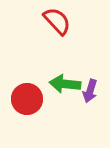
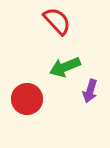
green arrow: moved 17 px up; rotated 28 degrees counterclockwise
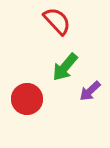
green arrow: rotated 28 degrees counterclockwise
purple arrow: rotated 30 degrees clockwise
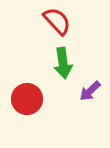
green arrow: moved 2 px left, 4 px up; rotated 48 degrees counterclockwise
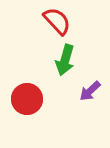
green arrow: moved 2 px right, 3 px up; rotated 24 degrees clockwise
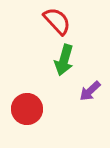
green arrow: moved 1 px left
red circle: moved 10 px down
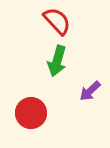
green arrow: moved 7 px left, 1 px down
red circle: moved 4 px right, 4 px down
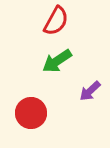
red semicircle: moved 1 px left; rotated 72 degrees clockwise
green arrow: rotated 40 degrees clockwise
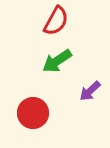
red circle: moved 2 px right
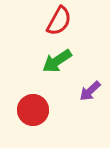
red semicircle: moved 3 px right
red circle: moved 3 px up
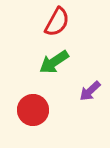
red semicircle: moved 2 px left, 1 px down
green arrow: moved 3 px left, 1 px down
